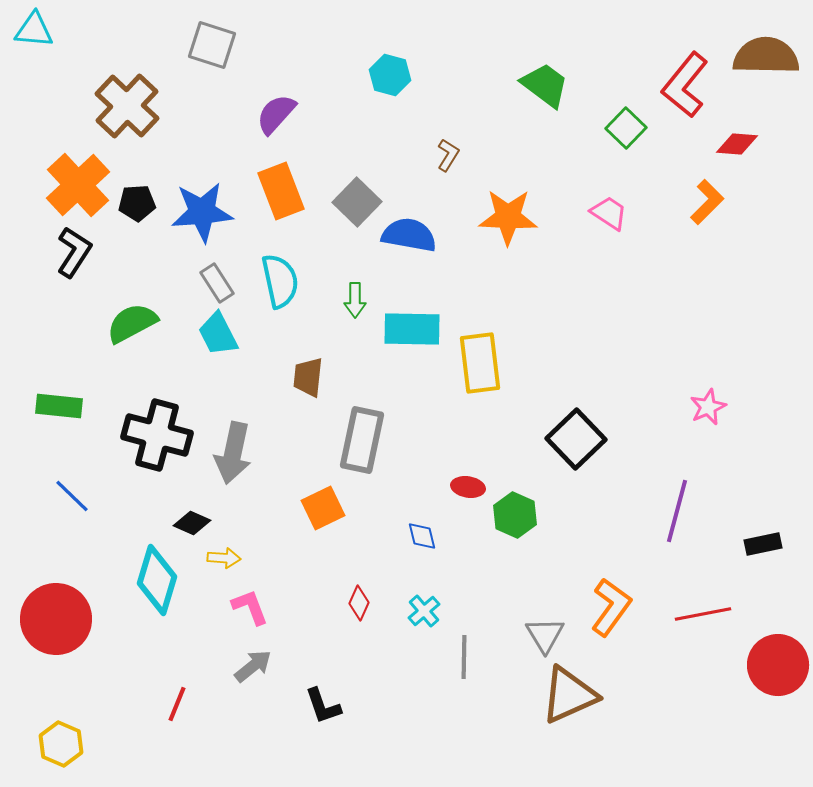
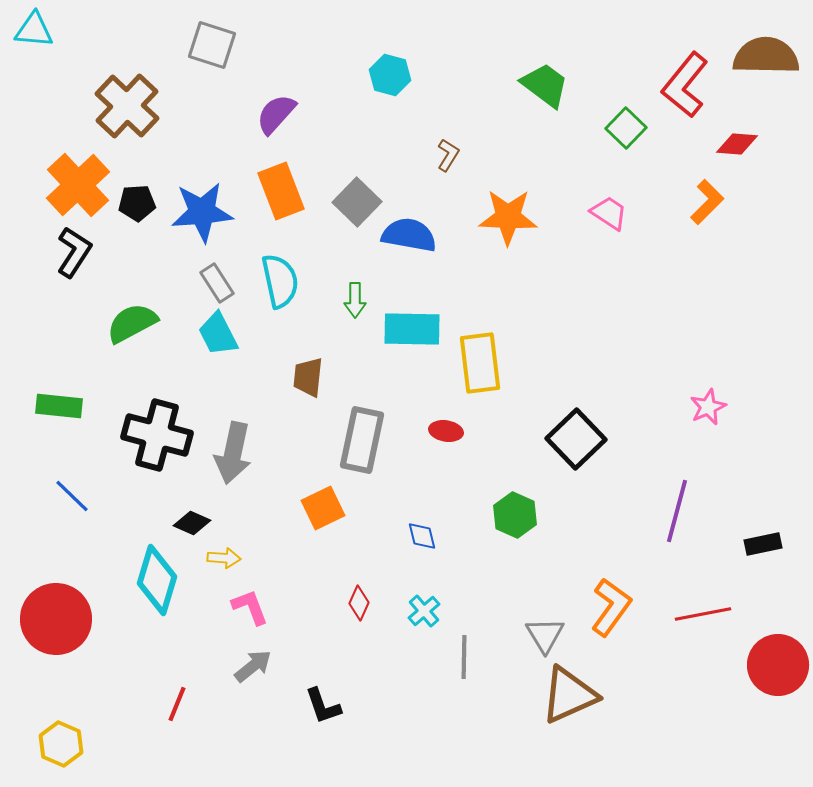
red ellipse at (468, 487): moved 22 px left, 56 px up
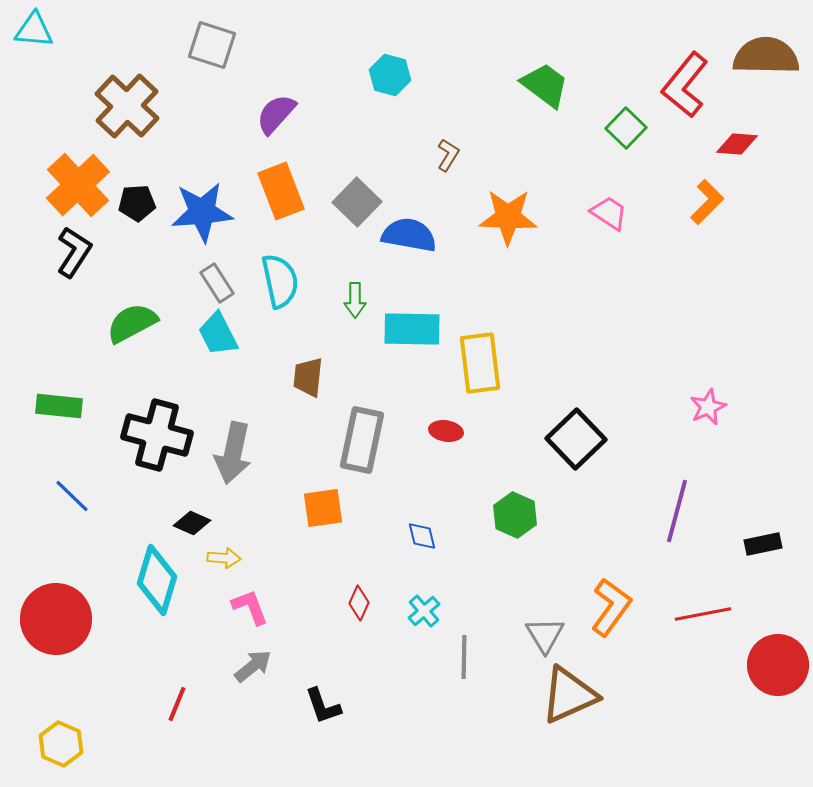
orange square at (323, 508): rotated 18 degrees clockwise
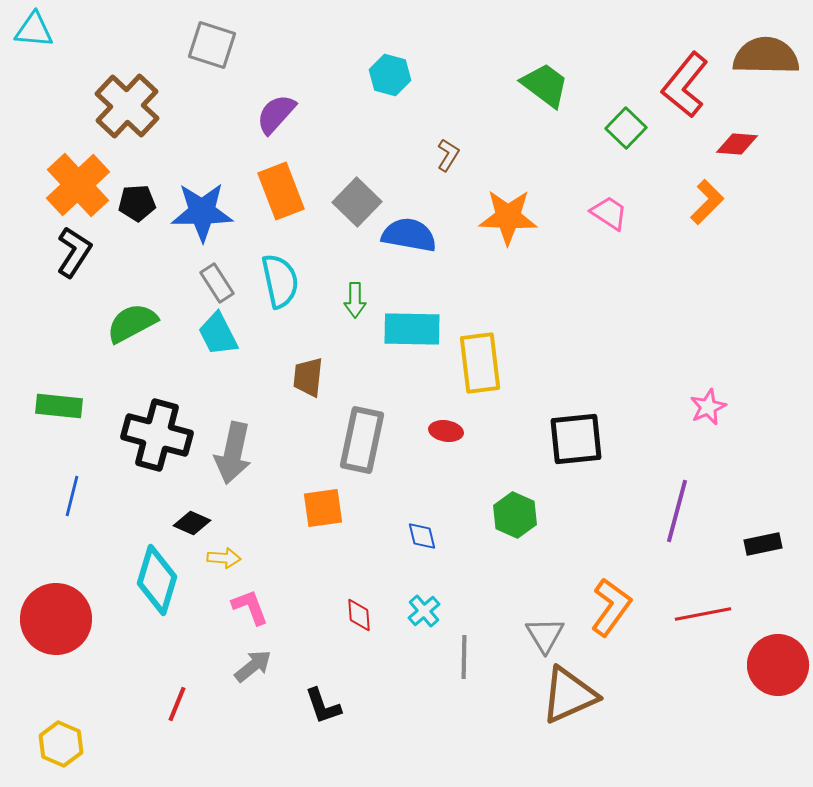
blue star at (202, 212): rotated 4 degrees clockwise
black square at (576, 439): rotated 38 degrees clockwise
blue line at (72, 496): rotated 60 degrees clockwise
red diamond at (359, 603): moved 12 px down; rotated 28 degrees counterclockwise
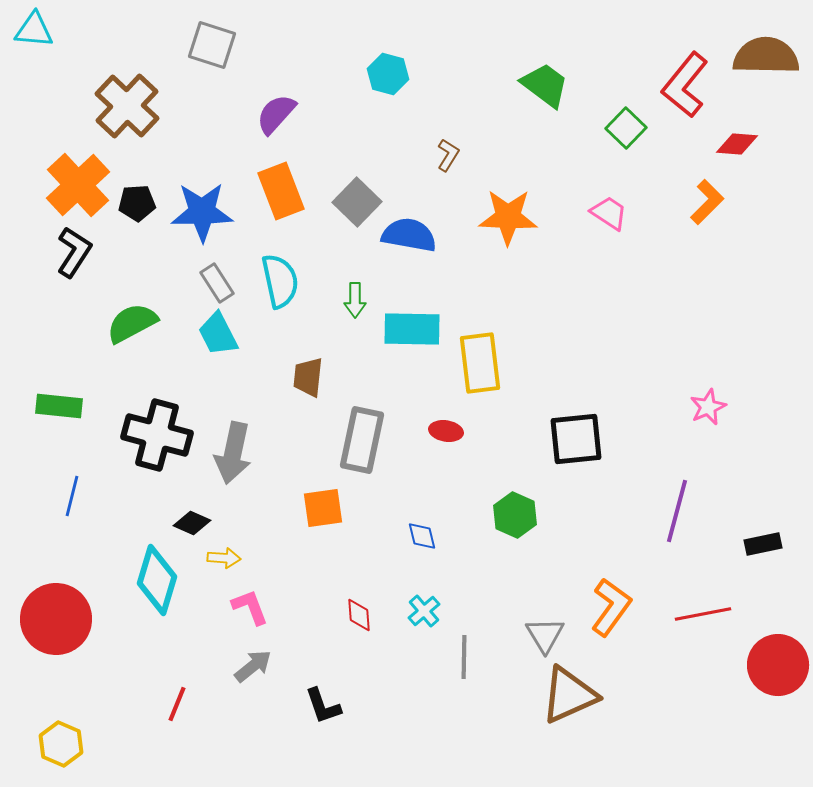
cyan hexagon at (390, 75): moved 2 px left, 1 px up
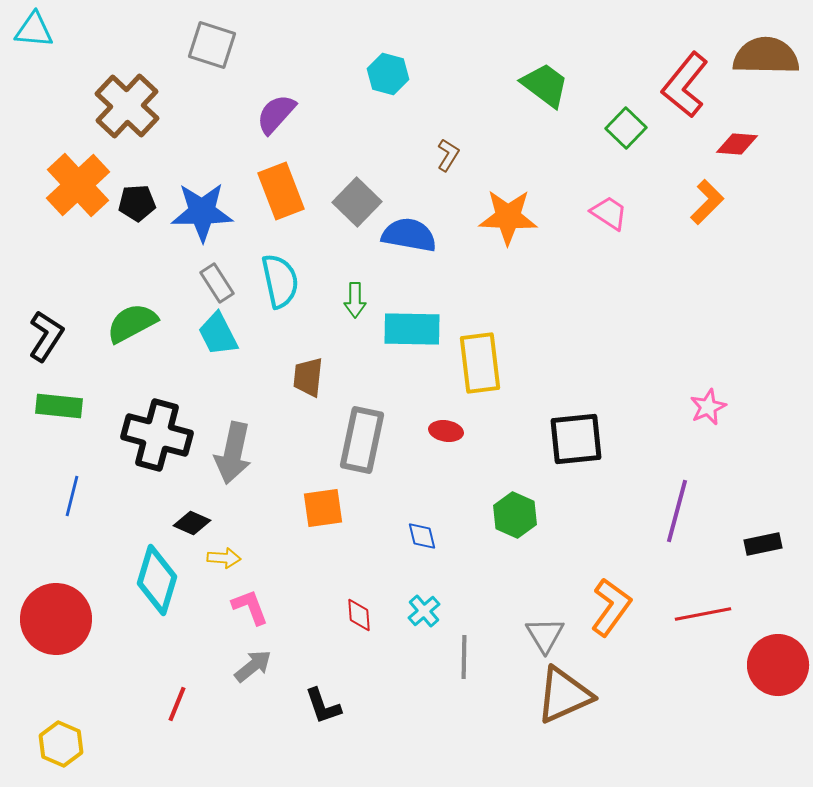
black L-shape at (74, 252): moved 28 px left, 84 px down
brown triangle at (569, 695): moved 5 px left
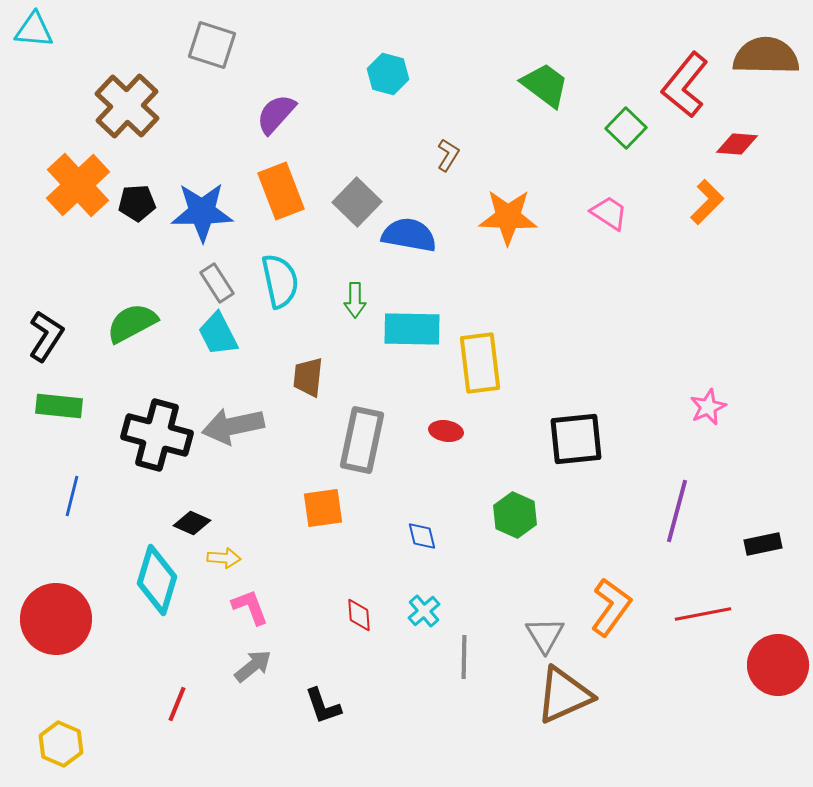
gray arrow at (233, 453): moved 27 px up; rotated 66 degrees clockwise
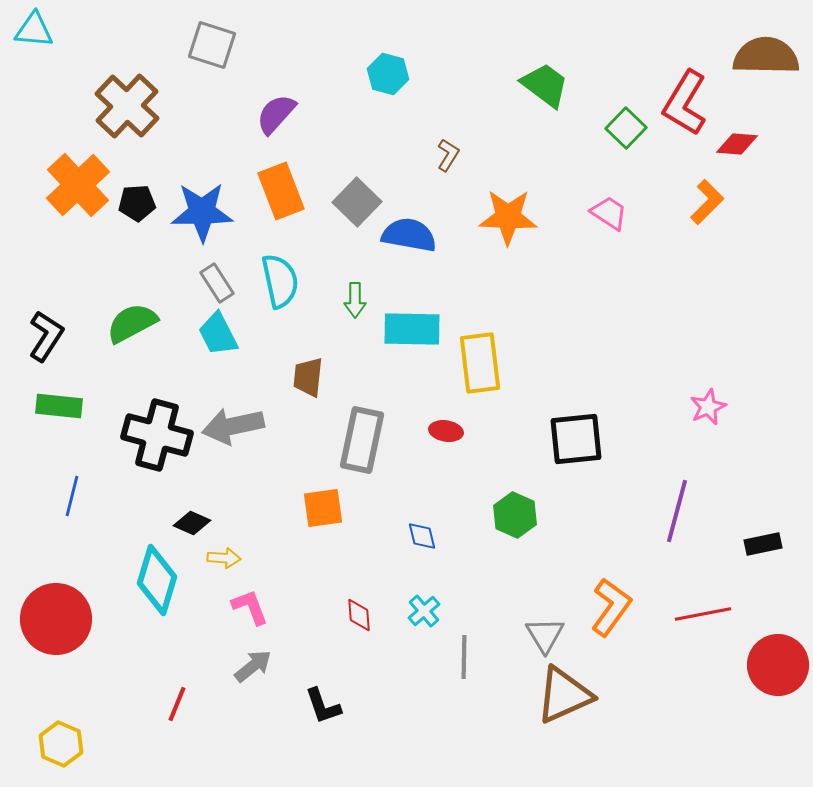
red L-shape at (685, 85): moved 18 px down; rotated 8 degrees counterclockwise
